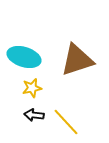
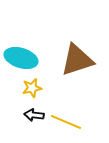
cyan ellipse: moved 3 px left, 1 px down
yellow line: rotated 24 degrees counterclockwise
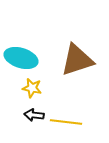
yellow star: rotated 24 degrees clockwise
yellow line: rotated 16 degrees counterclockwise
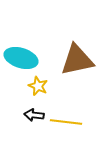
brown triangle: rotated 6 degrees clockwise
yellow star: moved 6 px right, 2 px up; rotated 12 degrees clockwise
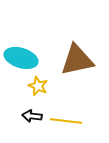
black arrow: moved 2 px left, 1 px down
yellow line: moved 1 px up
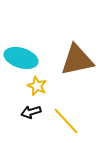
yellow star: moved 1 px left
black arrow: moved 1 px left, 4 px up; rotated 24 degrees counterclockwise
yellow line: rotated 40 degrees clockwise
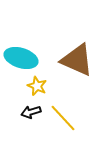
brown triangle: rotated 36 degrees clockwise
yellow line: moved 3 px left, 3 px up
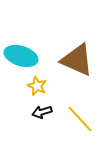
cyan ellipse: moved 2 px up
black arrow: moved 11 px right
yellow line: moved 17 px right, 1 px down
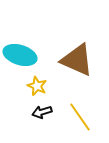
cyan ellipse: moved 1 px left, 1 px up
yellow line: moved 2 px up; rotated 8 degrees clockwise
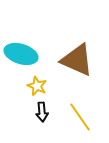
cyan ellipse: moved 1 px right, 1 px up
black arrow: rotated 78 degrees counterclockwise
